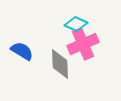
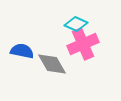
blue semicircle: rotated 20 degrees counterclockwise
gray diamond: moved 8 px left; rotated 28 degrees counterclockwise
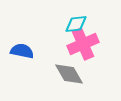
cyan diamond: rotated 30 degrees counterclockwise
gray diamond: moved 17 px right, 10 px down
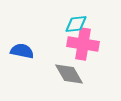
pink cross: rotated 32 degrees clockwise
